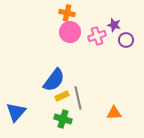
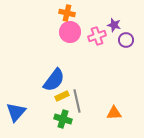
gray line: moved 1 px left, 3 px down
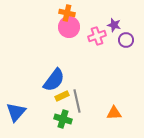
pink circle: moved 1 px left, 5 px up
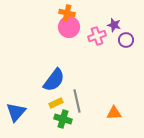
yellow rectangle: moved 6 px left, 7 px down
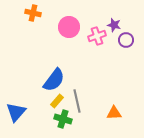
orange cross: moved 34 px left
yellow rectangle: moved 1 px right, 2 px up; rotated 24 degrees counterclockwise
